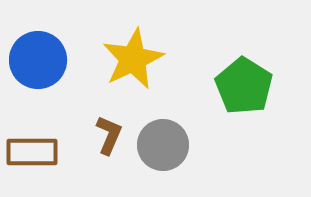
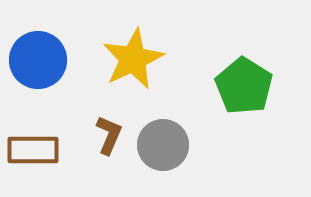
brown rectangle: moved 1 px right, 2 px up
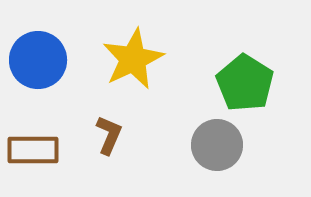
green pentagon: moved 1 px right, 3 px up
gray circle: moved 54 px right
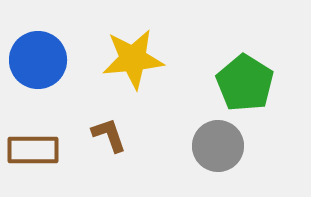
yellow star: rotated 20 degrees clockwise
brown L-shape: rotated 42 degrees counterclockwise
gray circle: moved 1 px right, 1 px down
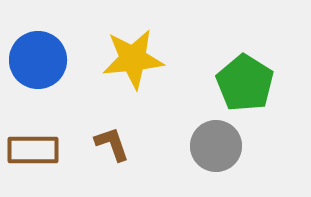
brown L-shape: moved 3 px right, 9 px down
gray circle: moved 2 px left
